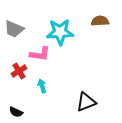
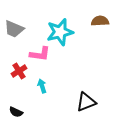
cyan star: rotated 12 degrees counterclockwise
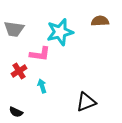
gray trapezoid: rotated 15 degrees counterclockwise
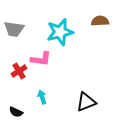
pink L-shape: moved 1 px right, 5 px down
cyan arrow: moved 11 px down
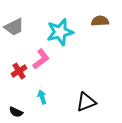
gray trapezoid: moved 2 px up; rotated 35 degrees counterclockwise
pink L-shape: rotated 45 degrees counterclockwise
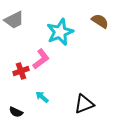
brown semicircle: rotated 36 degrees clockwise
gray trapezoid: moved 7 px up
cyan star: rotated 8 degrees counterclockwise
red cross: moved 2 px right; rotated 14 degrees clockwise
cyan arrow: rotated 32 degrees counterclockwise
black triangle: moved 2 px left, 2 px down
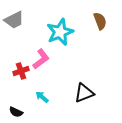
brown semicircle: rotated 36 degrees clockwise
black triangle: moved 11 px up
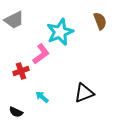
pink L-shape: moved 5 px up
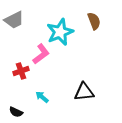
brown semicircle: moved 6 px left
black triangle: moved 1 px up; rotated 15 degrees clockwise
